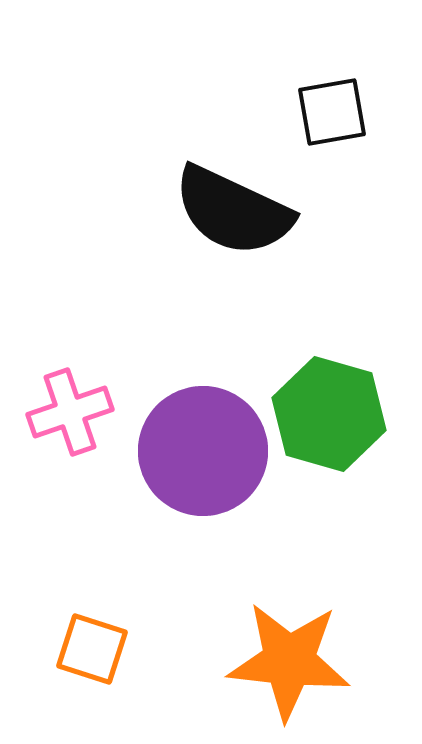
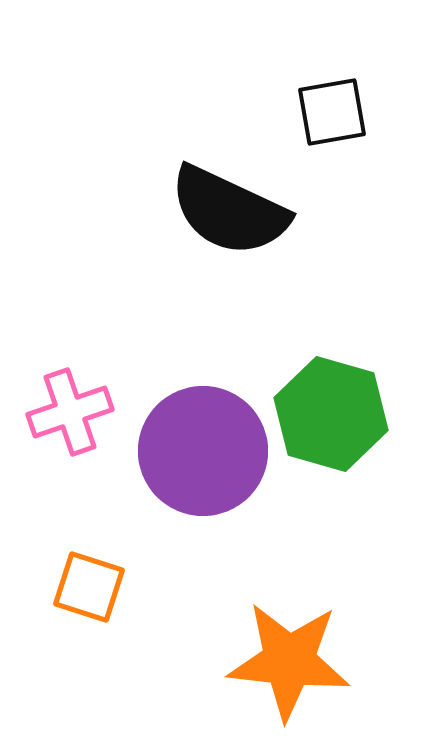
black semicircle: moved 4 px left
green hexagon: moved 2 px right
orange square: moved 3 px left, 62 px up
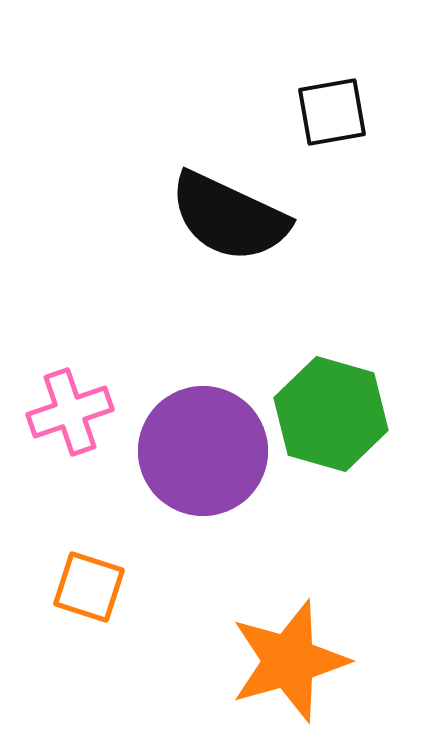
black semicircle: moved 6 px down
orange star: rotated 22 degrees counterclockwise
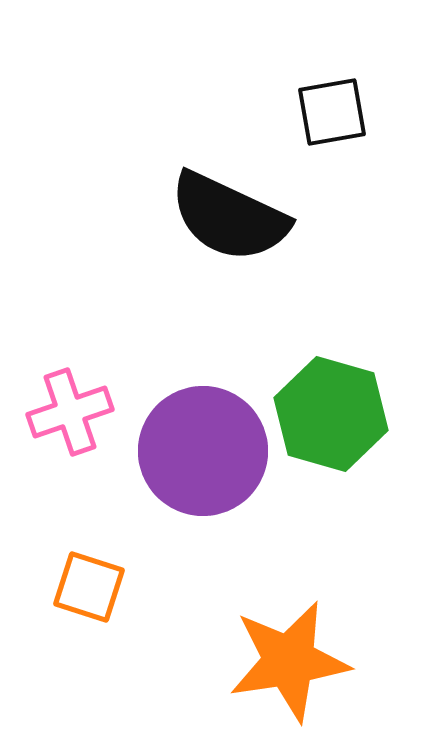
orange star: rotated 7 degrees clockwise
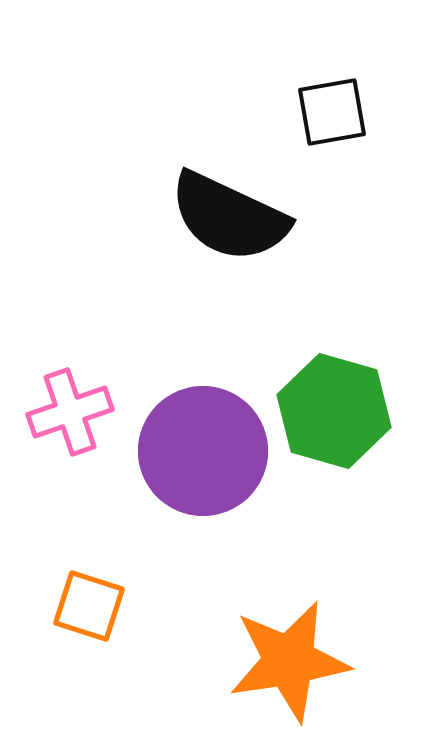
green hexagon: moved 3 px right, 3 px up
orange square: moved 19 px down
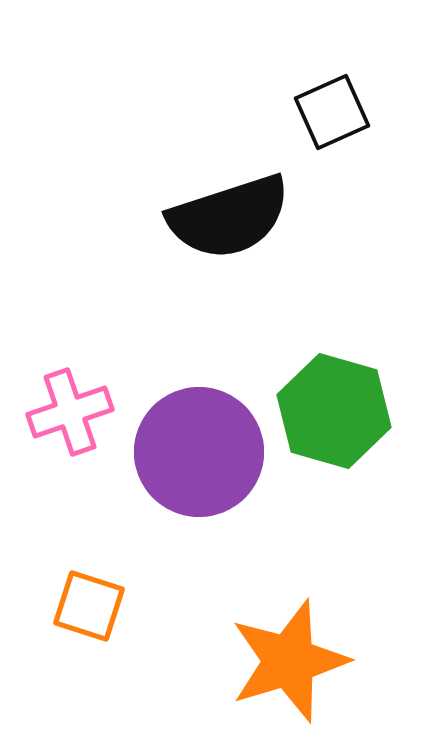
black square: rotated 14 degrees counterclockwise
black semicircle: rotated 43 degrees counterclockwise
purple circle: moved 4 px left, 1 px down
orange star: rotated 8 degrees counterclockwise
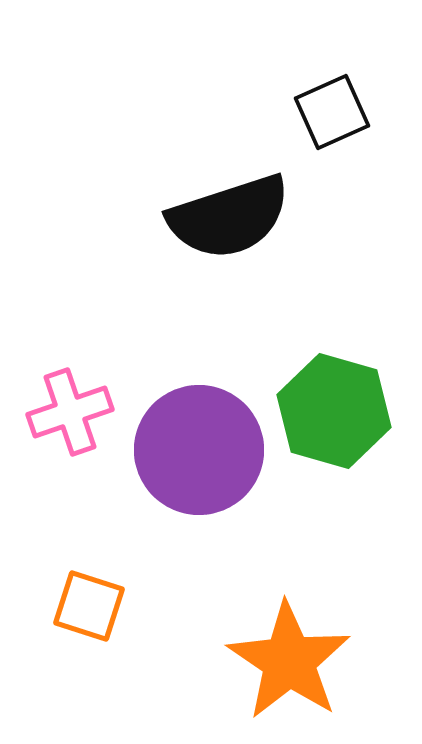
purple circle: moved 2 px up
orange star: rotated 21 degrees counterclockwise
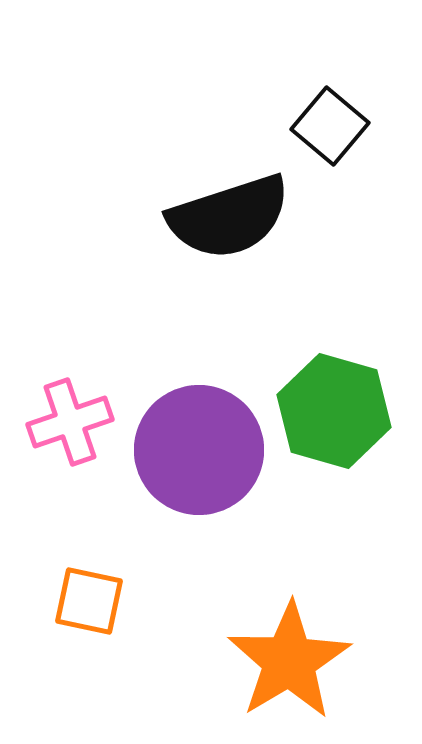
black square: moved 2 px left, 14 px down; rotated 26 degrees counterclockwise
pink cross: moved 10 px down
orange square: moved 5 px up; rotated 6 degrees counterclockwise
orange star: rotated 7 degrees clockwise
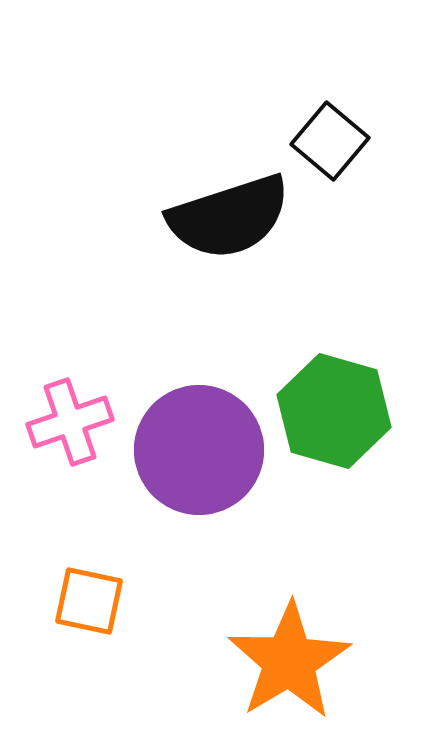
black square: moved 15 px down
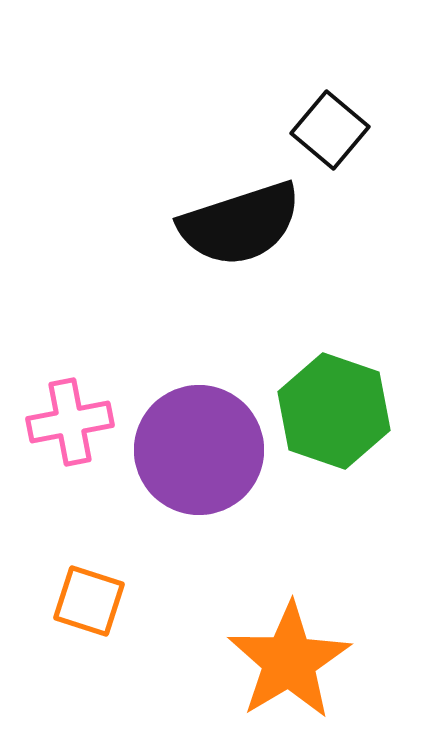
black square: moved 11 px up
black semicircle: moved 11 px right, 7 px down
green hexagon: rotated 3 degrees clockwise
pink cross: rotated 8 degrees clockwise
orange square: rotated 6 degrees clockwise
